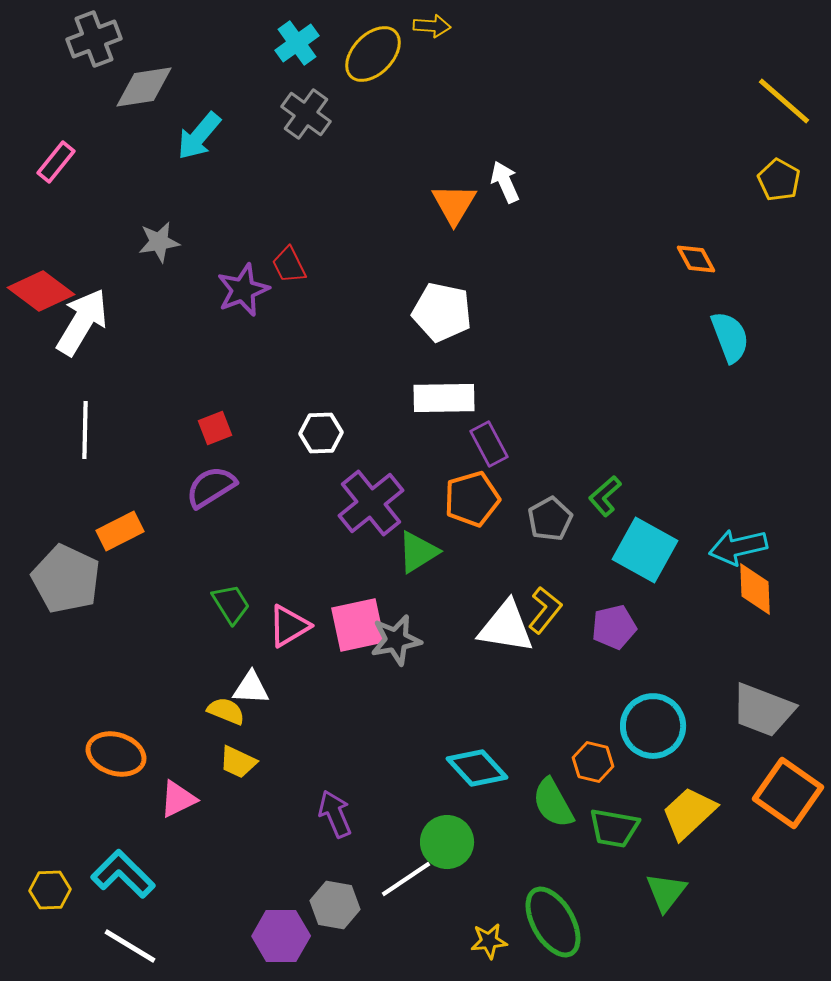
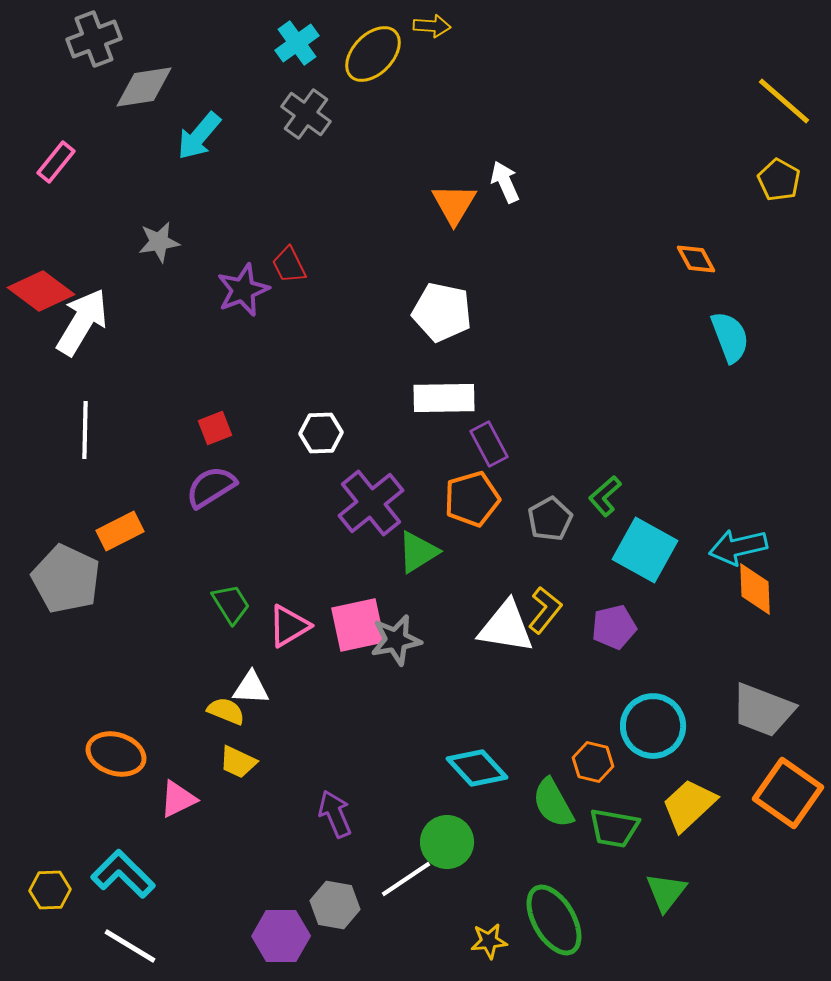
yellow trapezoid at (689, 813): moved 8 px up
green ellipse at (553, 922): moved 1 px right, 2 px up
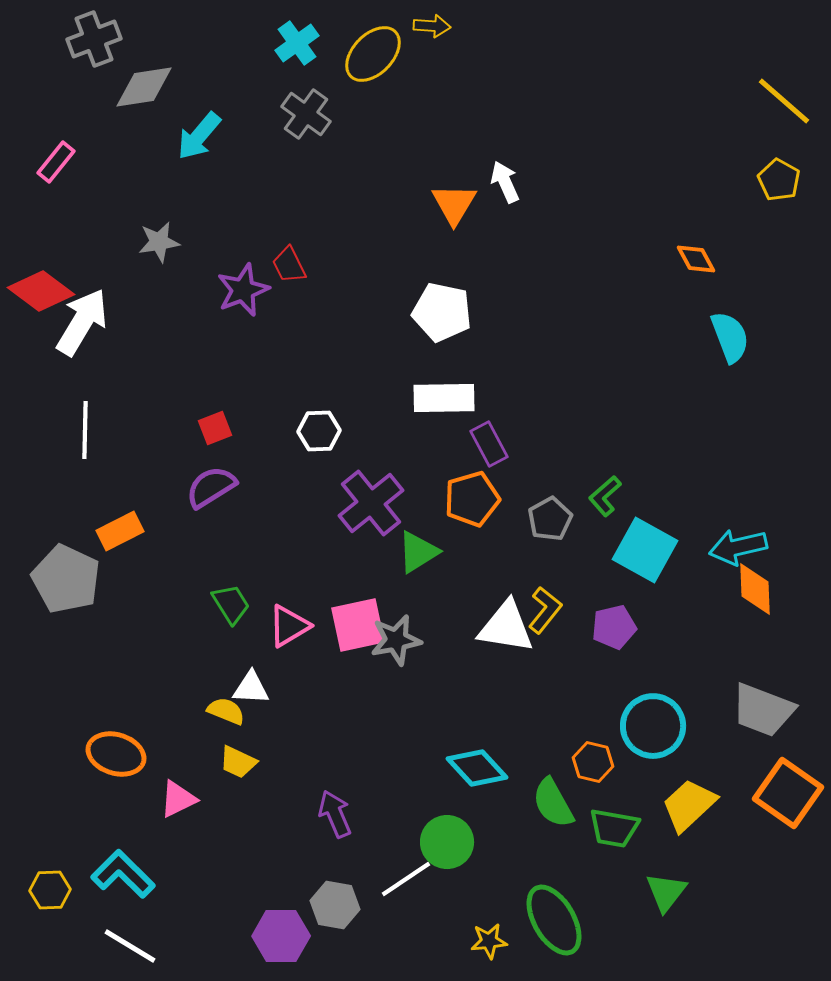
white hexagon at (321, 433): moved 2 px left, 2 px up
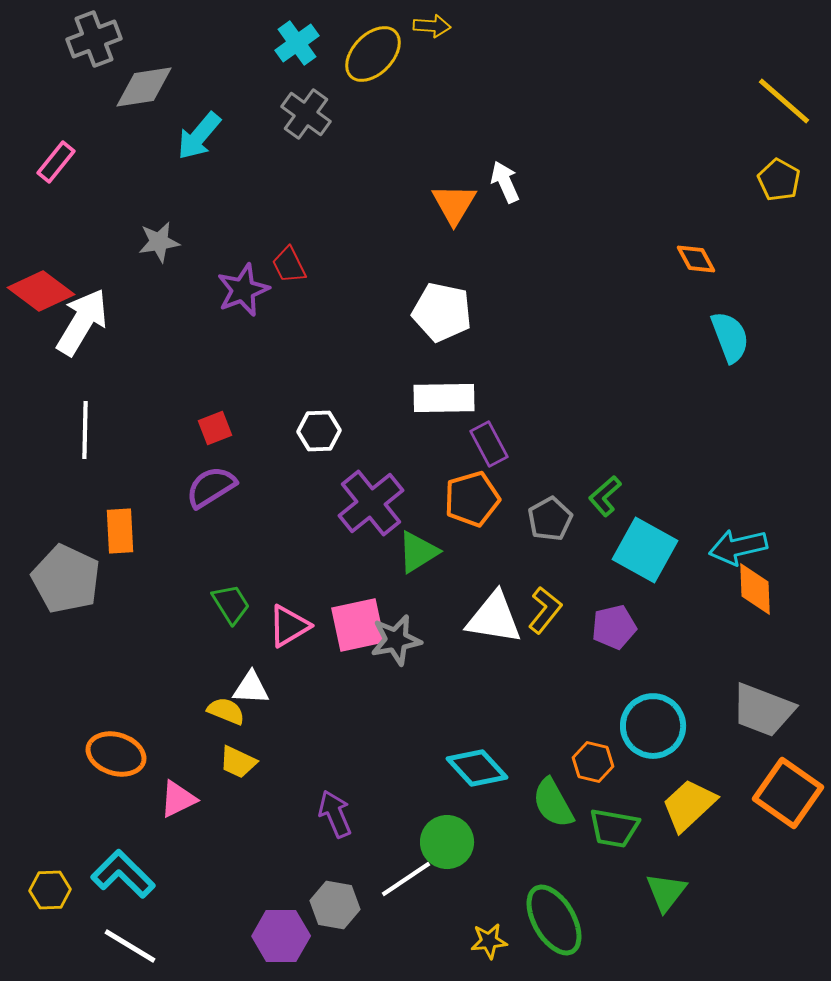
orange rectangle at (120, 531): rotated 66 degrees counterclockwise
white triangle at (506, 627): moved 12 px left, 9 px up
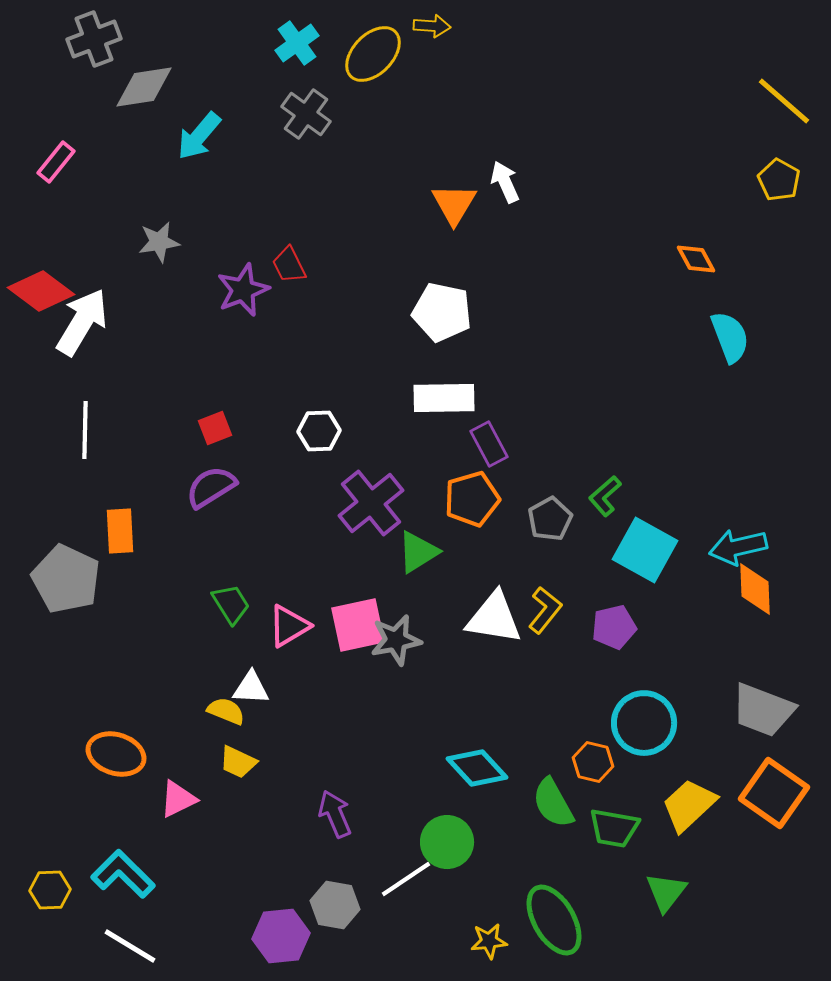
cyan circle at (653, 726): moved 9 px left, 3 px up
orange square at (788, 793): moved 14 px left
purple hexagon at (281, 936): rotated 6 degrees counterclockwise
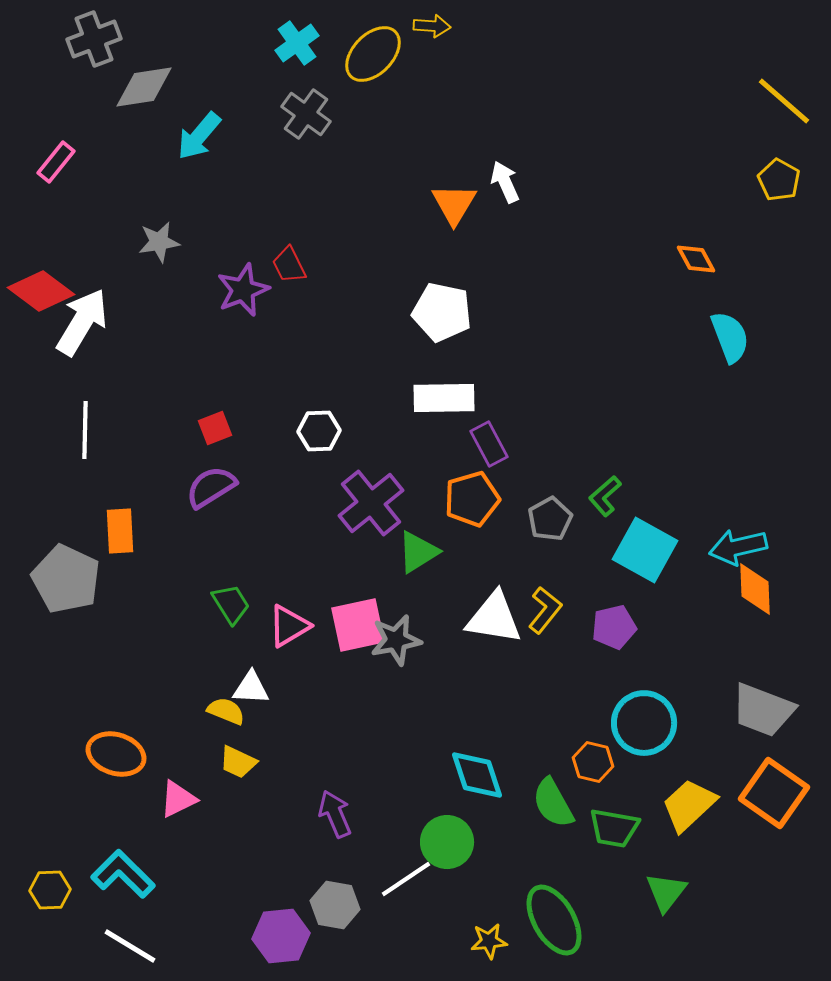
cyan diamond at (477, 768): moved 7 px down; rotated 24 degrees clockwise
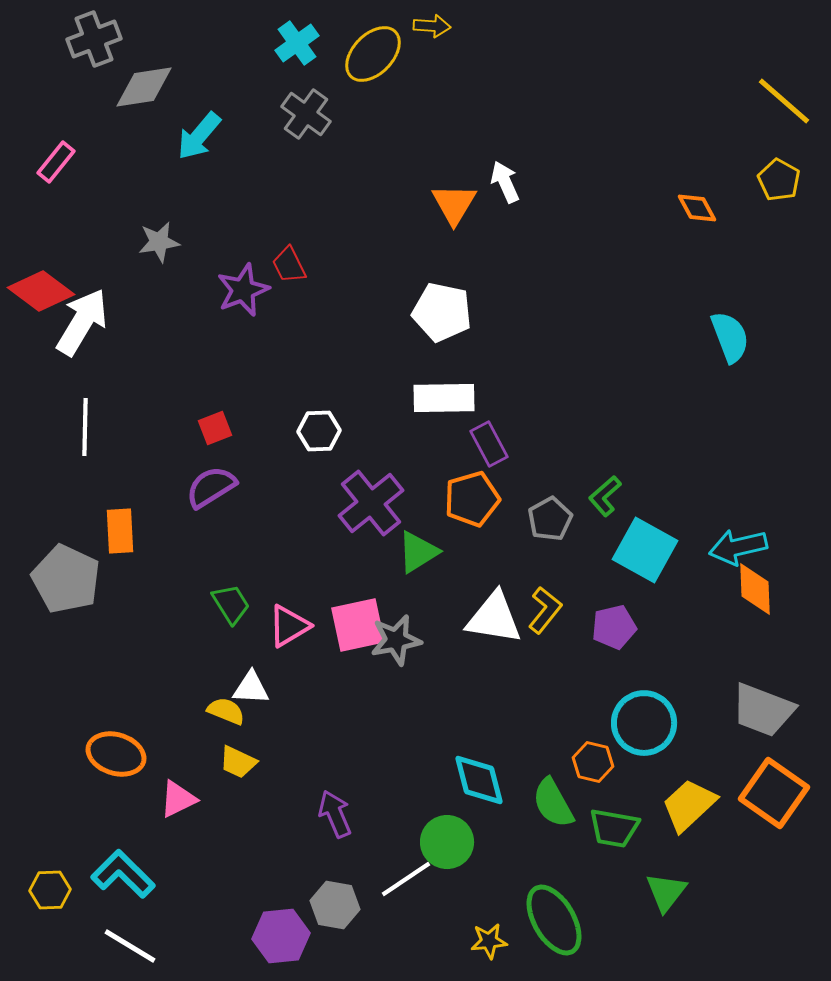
orange diamond at (696, 259): moved 1 px right, 51 px up
white line at (85, 430): moved 3 px up
cyan diamond at (477, 775): moved 2 px right, 5 px down; rotated 4 degrees clockwise
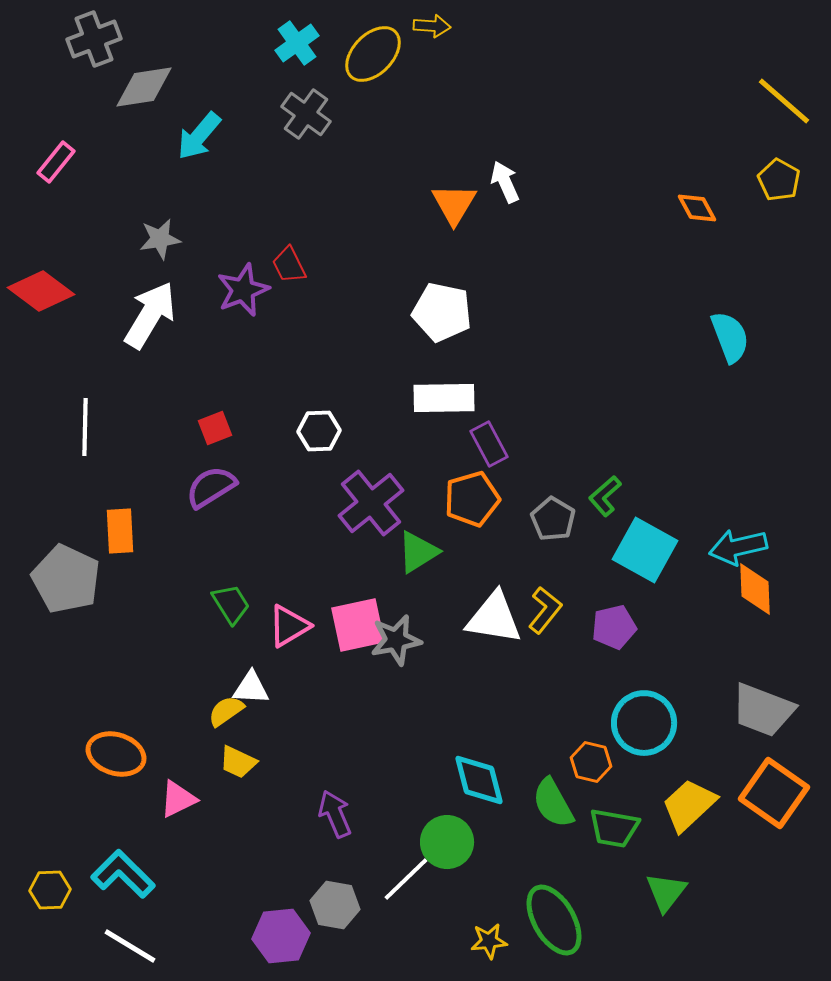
gray star at (159, 242): moved 1 px right, 3 px up
white arrow at (82, 322): moved 68 px right, 7 px up
gray pentagon at (550, 519): moved 3 px right; rotated 12 degrees counterclockwise
yellow semicircle at (226, 711): rotated 57 degrees counterclockwise
orange hexagon at (593, 762): moved 2 px left
white line at (406, 879): rotated 10 degrees counterclockwise
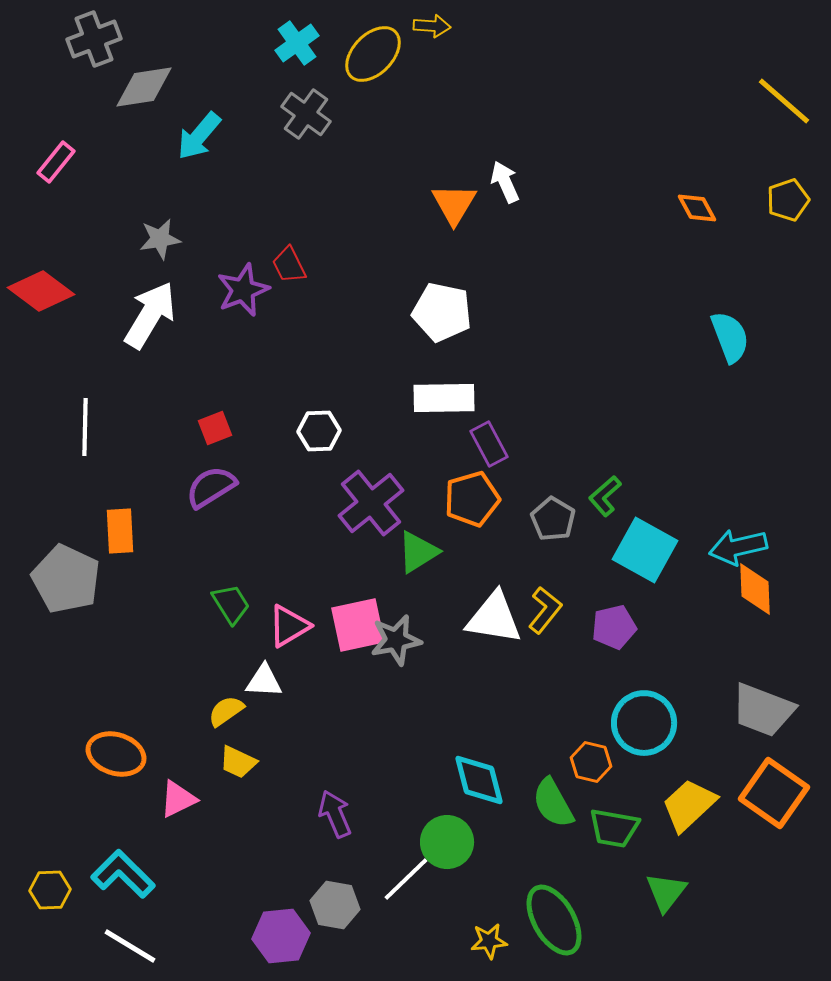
yellow pentagon at (779, 180): moved 9 px right, 20 px down; rotated 24 degrees clockwise
white triangle at (251, 688): moved 13 px right, 7 px up
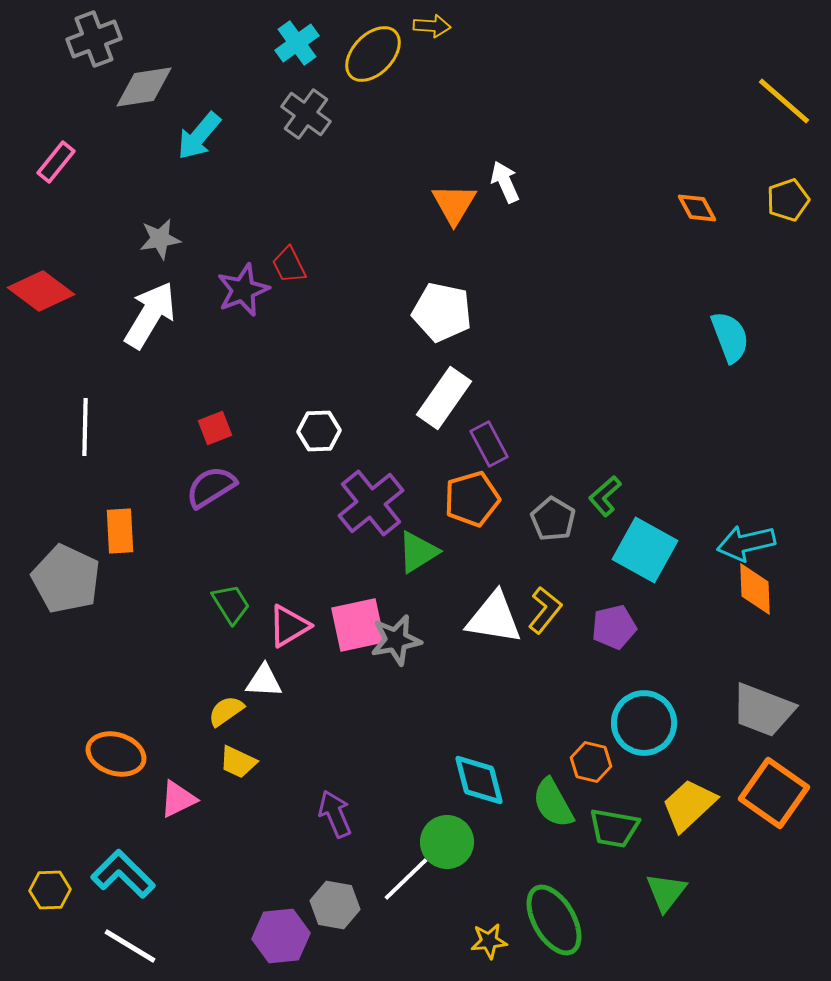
white rectangle at (444, 398): rotated 54 degrees counterclockwise
cyan arrow at (738, 547): moved 8 px right, 4 px up
